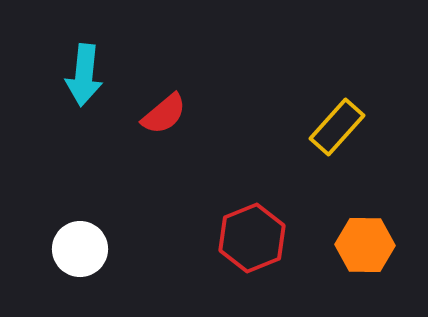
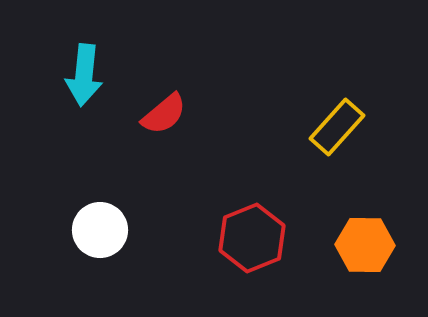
white circle: moved 20 px right, 19 px up
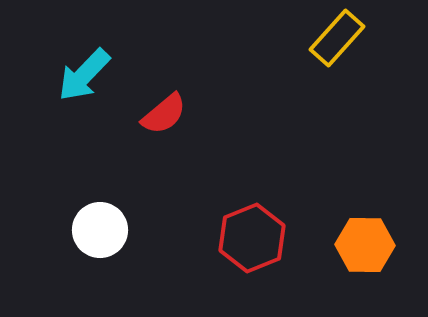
cyan arrow: rotated 38 degrees clockwise
yellow rectangle: moved 89 px up
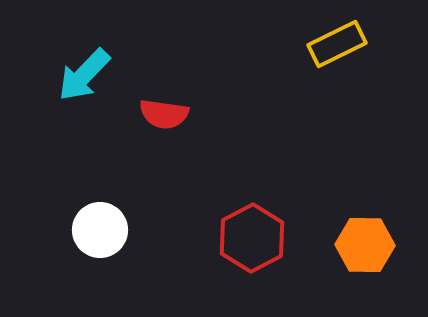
yellow rectangle: moved 6 px down; rotated 22 degrees clockwise
red semicircle: rotated 48 degrees clockwise
red hexagon: rotated 6 degrees counterclockwise
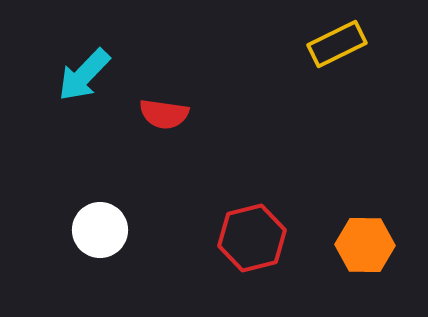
red hexagon: rotated 14 degrees clockwise
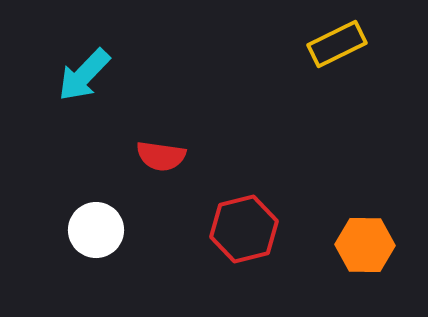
red semicircle: moved 3 px left, 42 px down
white circle: moved 4 px left
red hexagon: moved 8 px left, 9 px up
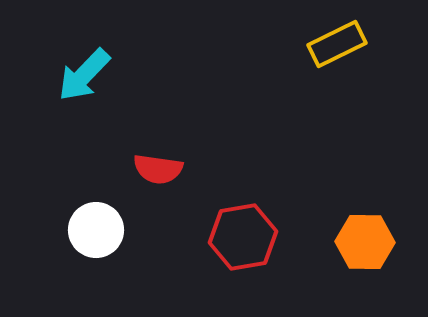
red semicircle: moved 3 px left, 13 px down
red hexagon: moved 1 px left, 8 px down; rotated 4 degrees clockwise
orange hexagon: moved 3 px up
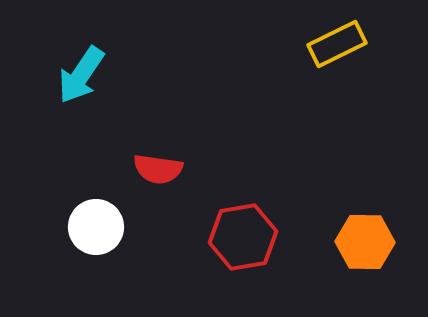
cyan arrow: moved 3 px left; rotated 10 degrees counterclockwise
white circle: moved 3 px up
